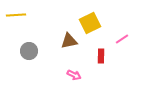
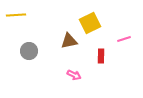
pink line: moved 2 px right; rotated 16 degrees clockwise
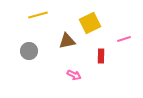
yellow line: moved 22 px right; rotated 12 degrees counterclockwise
brown triangle: moved 2 px left
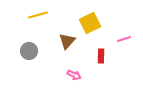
brown triangle: rotated 36 degrees counterclockwise
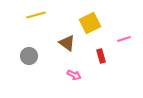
yellow line: moved 2 px left
brown triangle: moved 2 px down; rotated 36 degrees counterclockwise
gray circle: moved 5 px down
red rectangle: rotated 16 degrees counterclockwise
